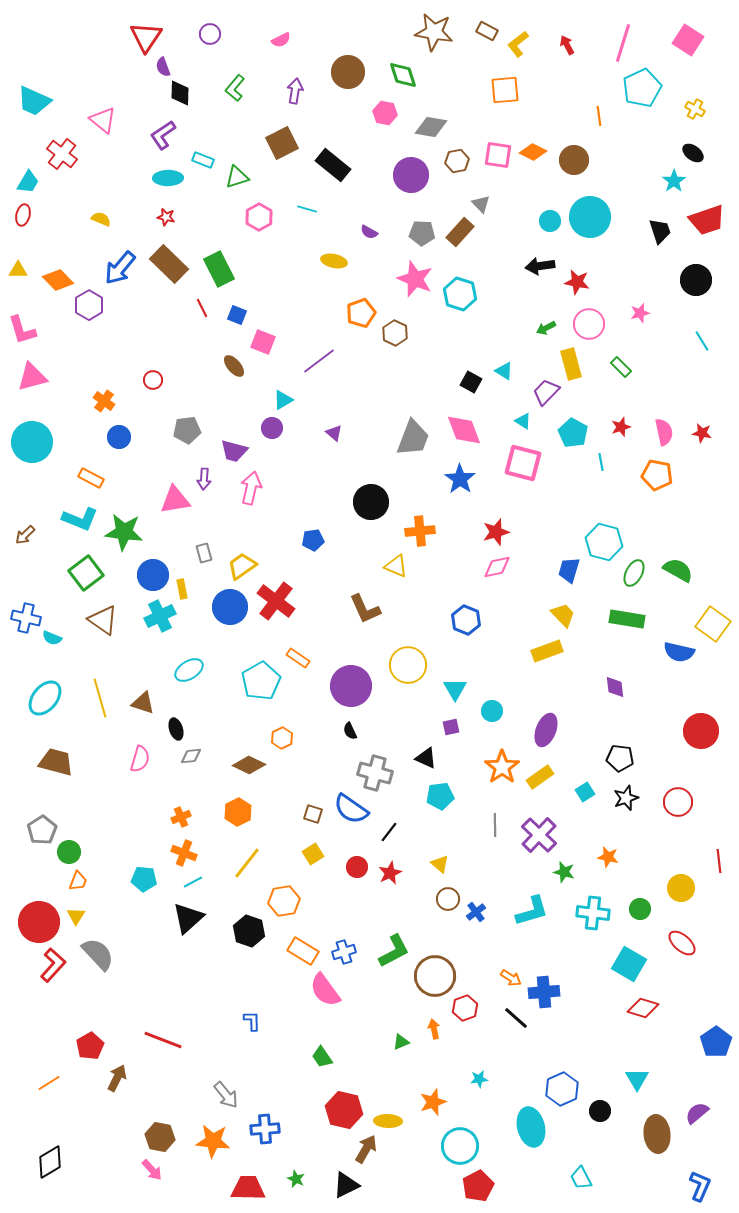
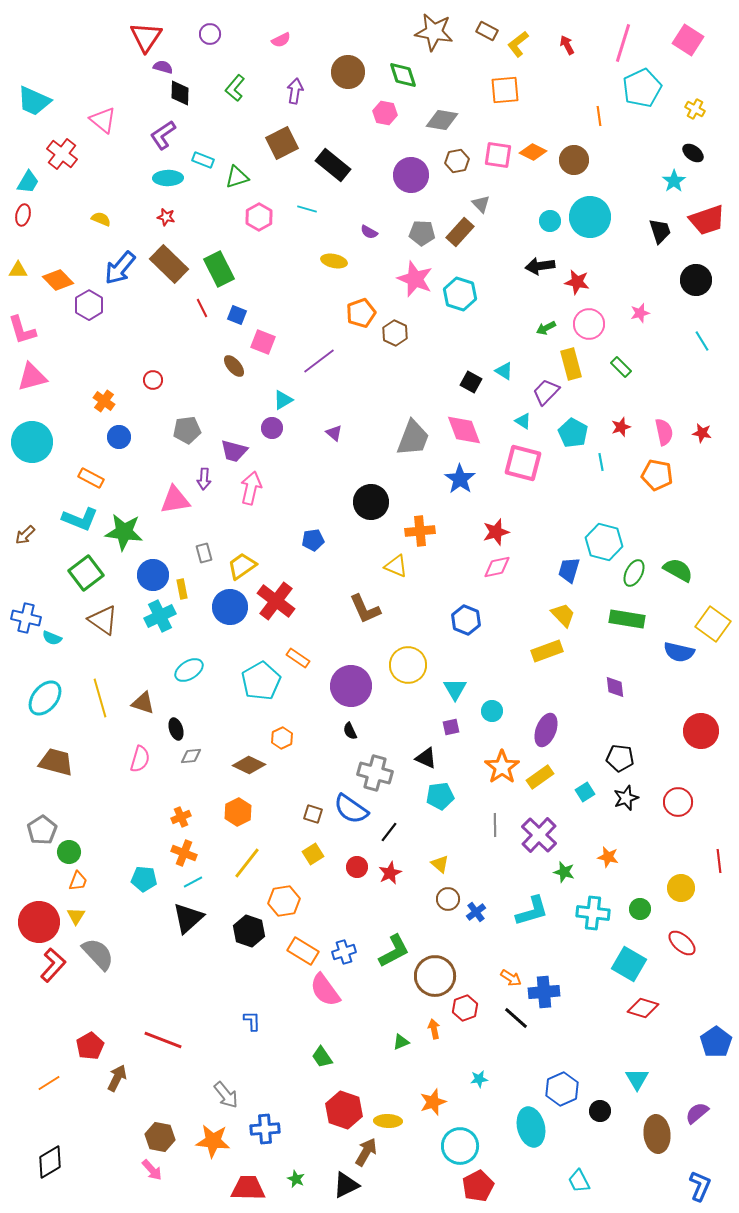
purple semicircle at (163, 67): rotated 126 degrees clockwise
gray diamond at (431, 127): moved 11 px right, 7 px up
red hexagon at (344, 1110): rotated 6 degrees clockwise
brown arrow at (366, 1149): moved 3 px down
cyan trapezoid at (581, 1178): moved 2 px left, 3 px down
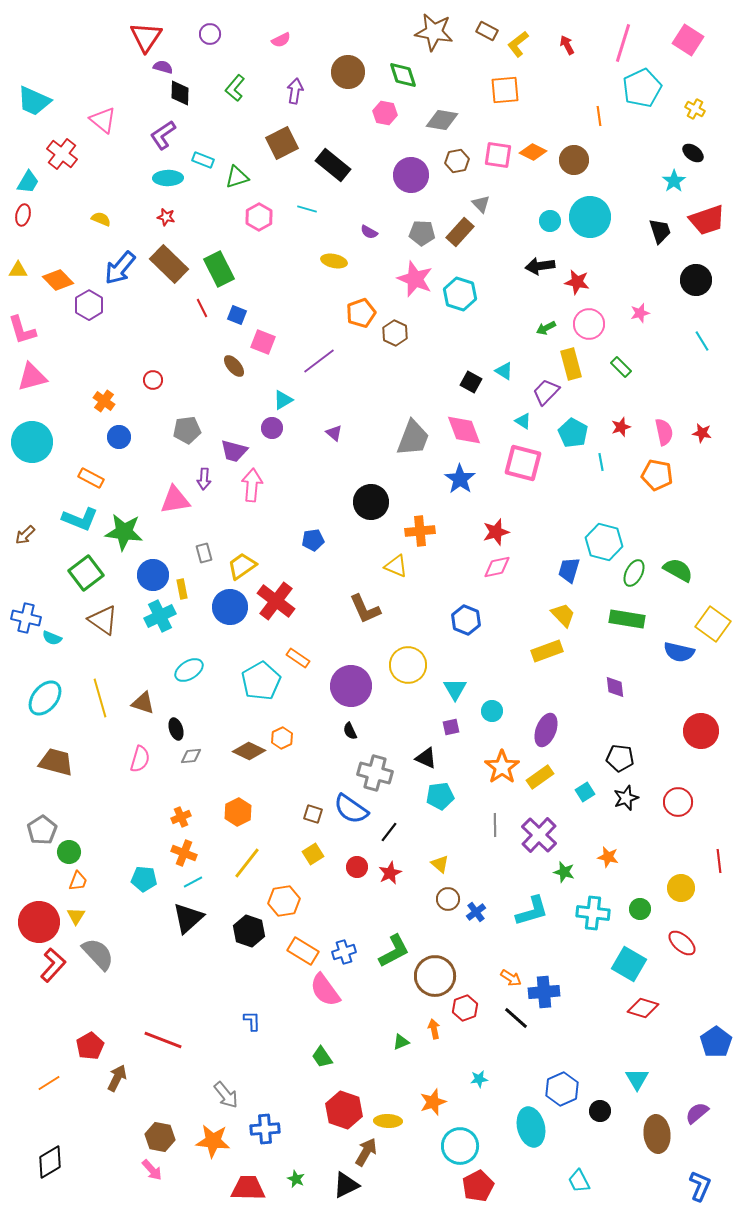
pink arrow at (251, 488): moved 1 px right, 3 px up; rotated 8 degrees counterclockwise
brown diamond at (249, 765): moved 14 px up
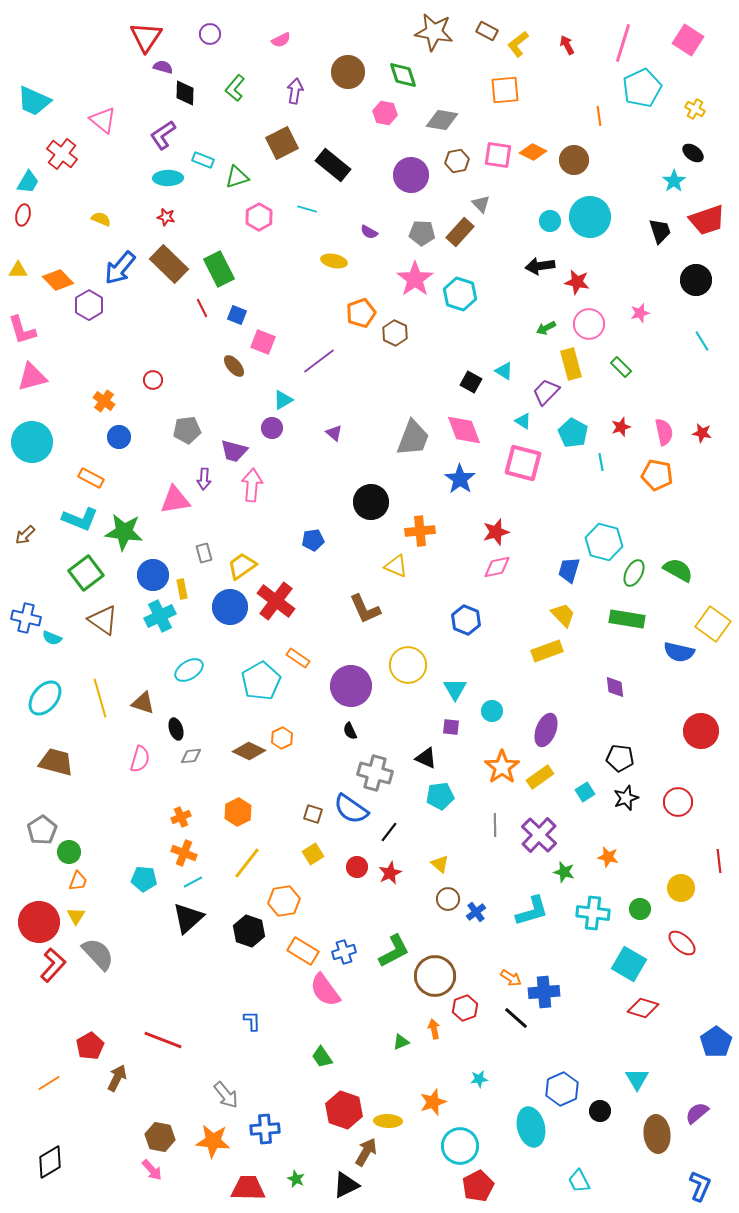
black diamond at (180, 93): moved 5 px right
pink star at (415, 279): rotated 15 degrees clockwise
purple square at (451, 727): rotated 18 degrees clockwise
